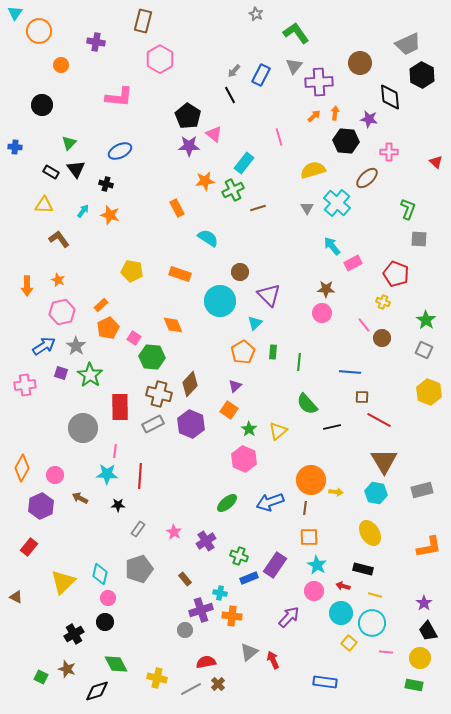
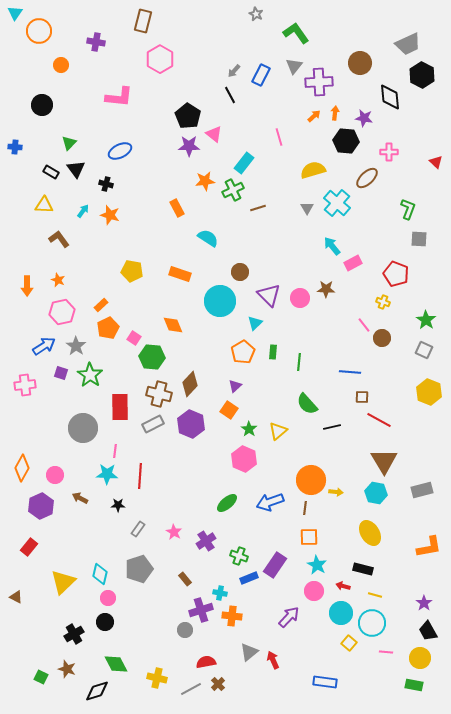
purple star at (369, 119): moved 5 px left, 1 px up
pink circle at (322, 313): moved 22 px left, 15 px up
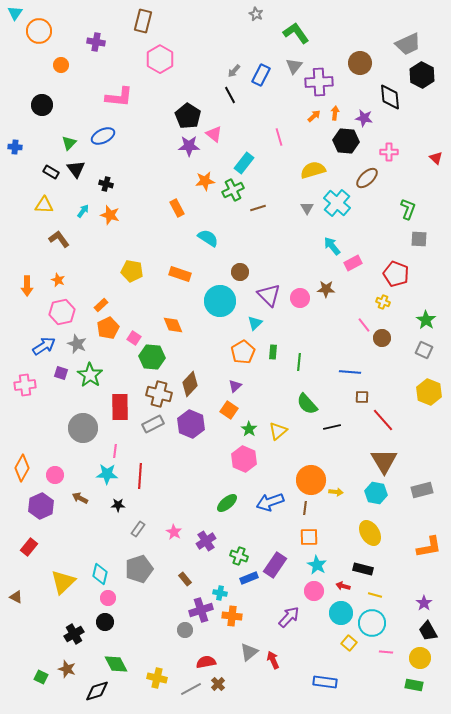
blue ellipse at (120, 151): moved 17 px left, 15 px up
red triangle at (436, 162): moved 4 px up
gray star at (76, 346): moved 1 px right, 2 px up; rotated 12 degrees counterclockwise
red line at (379, 420): moved 4 px right; rotated 20 degrees clockwise
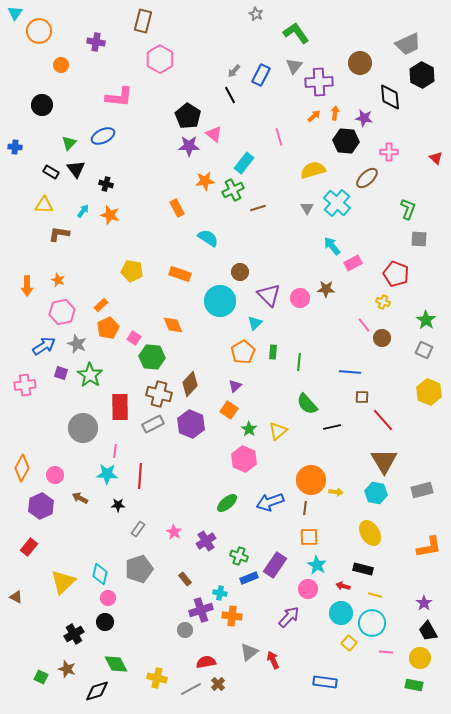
brown L-shape at (59, 239): moved 5 px up; rotated 45 degrees counterclockwise
pink circle at (314, 591): moved 6 px left, 2 px up
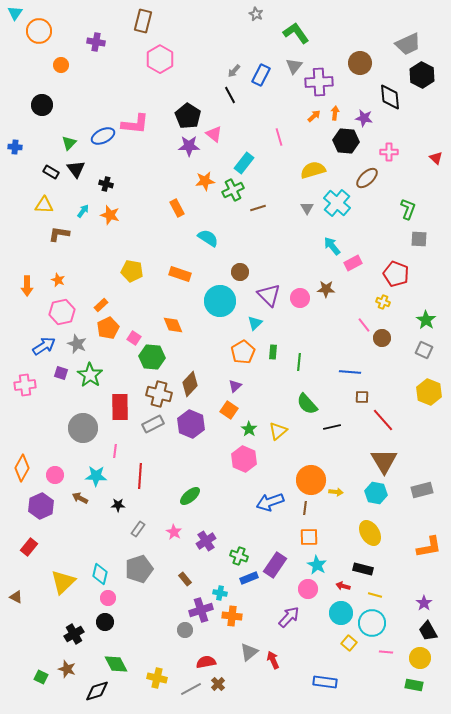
pink L-shape at (119, 97): moved 16 px right, 27 px down
cyan star at (107, 474): moved 11 px left, 2 px down
green ellipse at (227, 503): moved 37 px left, 7 px up
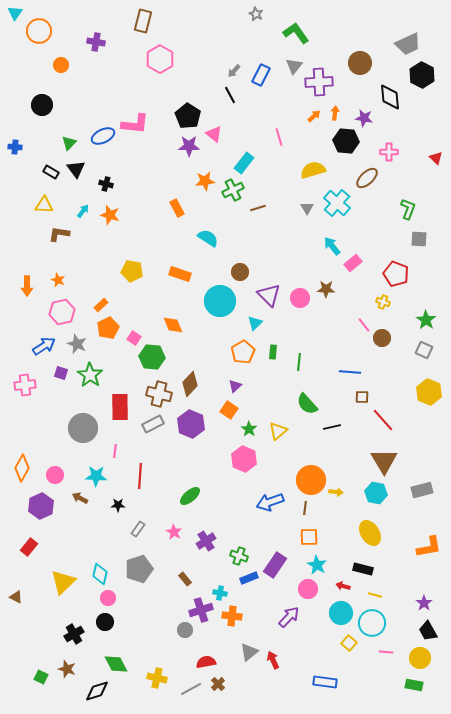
pink rectangle at (353, 263): rotated 12 degrees counterclockwise
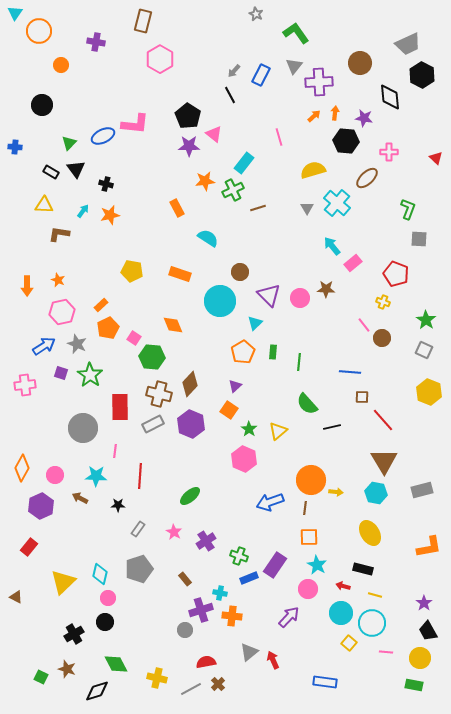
orange star at (110, 215): rotated 30 degrees counterclockwise
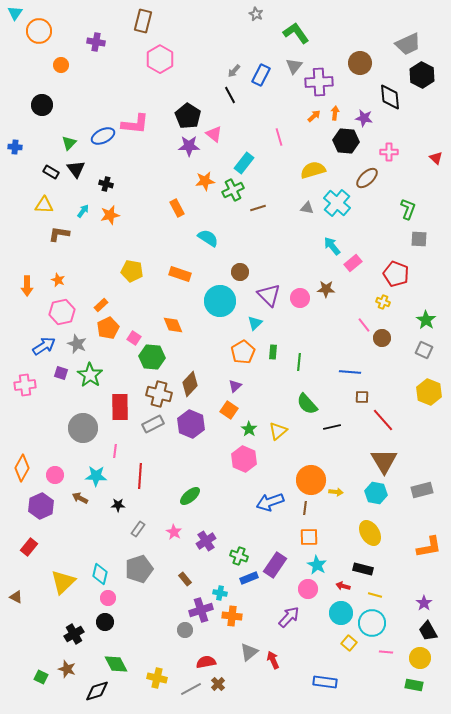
gray triangle at (307, 208): rotated 48 degrees counterclockwise
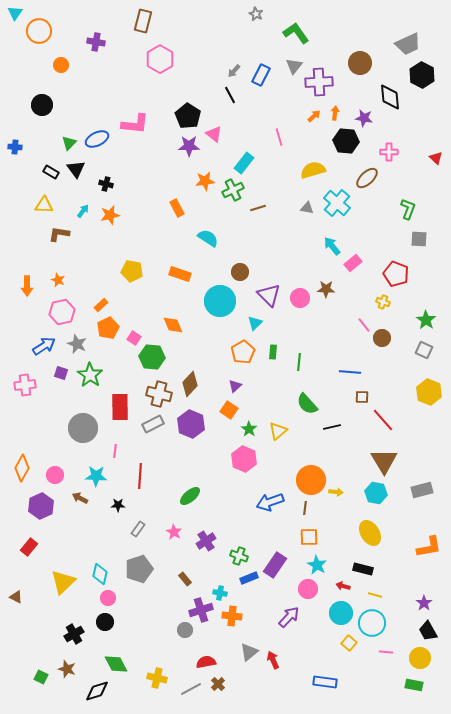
blue ellipse at (103, 136): moved 6 px left, 3 px down
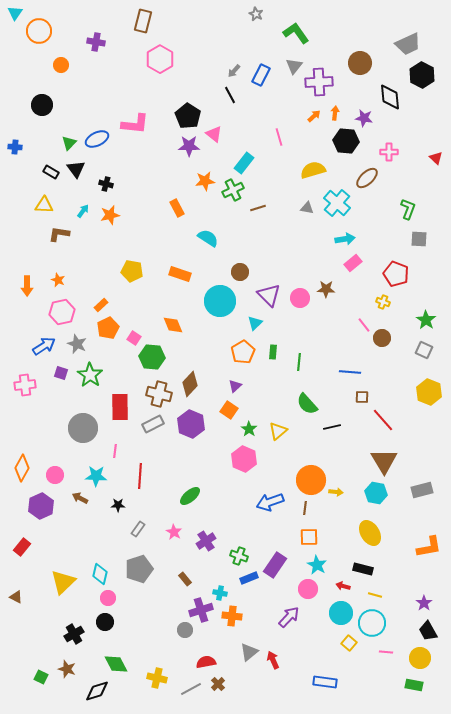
cyan arrow at (332, 246): moved 13 px right, 7 px up; rotated 120 degrees clockwise
red rectangle at (29, 547): moved 7 px left
